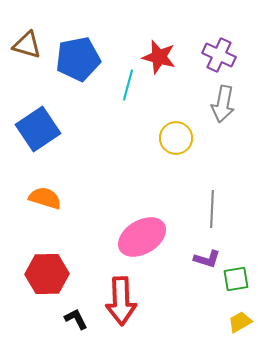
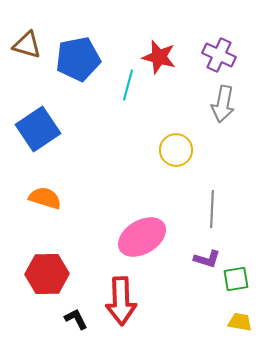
yellow circle: moved 12 px down
yellow trapezoid: rotated 40 degrees clockwise
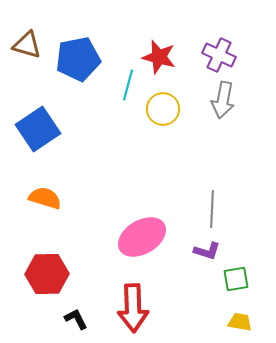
gray arrow: moved 4 px up
yellow circle: moved 13 px left, 41 px up
purple L-shape: moved 8 px up
red arrow: moved 12 px right, 7 px down
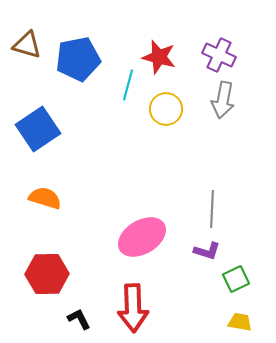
yellow circle: moved 3 px right
green square: rotated 16 degrees counterclockwise
black L-shape: moved 3 px right
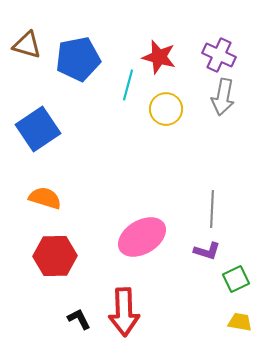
gray arrow: moved 3 px up
red hexagon: moved 8 px right, 18 px up
red arrow: moved 9 px left, 4 px down
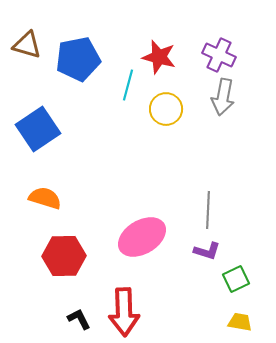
gray line: moved 4 px left, 1 px down
red hexagon: moved 9 px right
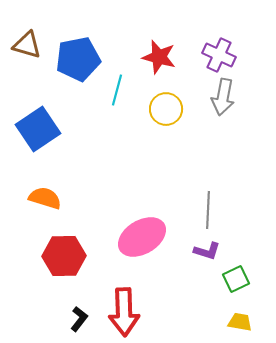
cyan line: moved 11 px left, 5 px down
black L-shape: rotated 65 degrees clockwise
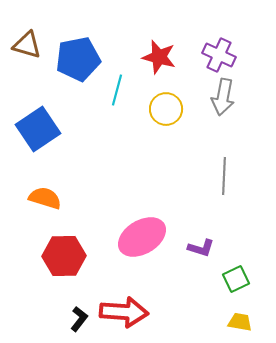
gray line: moved 16 px right, 34 px up
purple L-shape: moved 6 px left, 3 px up
red arrow: rotated 84 degrees counterclockwise
